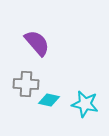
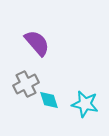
gray cross: rotated 30 degrees counterclockwise
cyan diamond: rotated 60 degrees clockwise
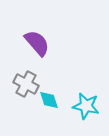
gray cross: rotated 35 degrees counterclockwise
cyan star: moved 1 px right, 2 px down
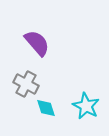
cyan diamond: moved 3 px left, 8 px down
cyan star: rotated 16 degrees clockwise
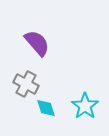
cyan star: moved 1 px left; rotated 8 degrees clockwise
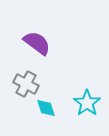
purple semicircle: rotated 12 degrees counterclockwise
cyan star: moved 2 px right, 3 px up
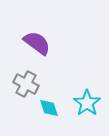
cyan diamond: moved 3 px right
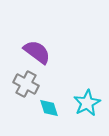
purple semicircle: moved 9 px down
cyan star: rotated 8 degrees clockwise
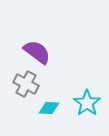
cyan star: rotated 8 degrees counterclockwise
cyan diamond: rotated 70 degrees counterclockwise
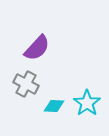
purple semicircle: moved 4 px up; rotated 96 degrees clockwise
cyan diamond: moved 5 px right, 2 px up
